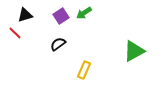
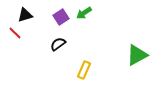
purple square: moved 1 px down
green triangle: moved 3 px right, 4 px down
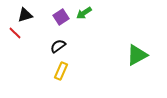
black semicircle: moved 2 px down
yellow rectangle: moved 23 px left, 1 px down
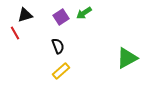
red line: rotated 16 degrees clockwise
black semicircle: rotated 105 degrees clockwise
green triangle: moved 10 px left, 3 px down
yellow rectangle: rotated 24 degrees clockwise
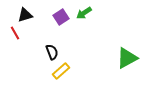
black semicircle: moved 6 px left, 6 px down
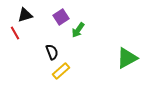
green arrow: moved 6 px left, 17 px down; rotated 21 degrees counterclockwise
